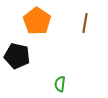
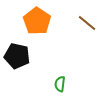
brown line: moved 2 px right; rotated 60 degrees counterclockwise
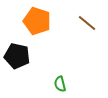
orange pentagon: rotated 16 degrees counterclockwise
green semicircle: rotated 21 degrees counterclockwise
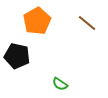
orange pentagon: rotated 24 degrees clockwise
green semicircle: rotated 42 degrees counterclockwise
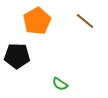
brown line: moved 2 px left, 2 px up
black pentagon: rotated 10 degrees counterclockwise
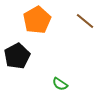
orange pentagon: moved 1 px up
black pentagon: rotated 30 degrees counterclockwise
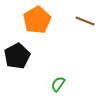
brown line: rotated 18 degrees counterclockwise
green semicircle: moved 2 px left; rotated 91 degrees clockwise
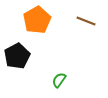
brown line: moved 1 px right
green semicircle: moved 1 px right, 4 px up
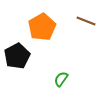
orange pentagon: moved 5 px right, 7 px down
green semicircle: moved 2 px right, 1 px up
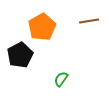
brown line: moved 3 px right; rotated 30 degrees counterclockwise
black pentagon: moved 3 px right, 1 px up
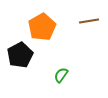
green semicircle: moved 4 px up
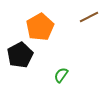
brown line: moved 4 px up; rotated 18 degrees counterclockwise
orange pentagon: moved 2 px left
